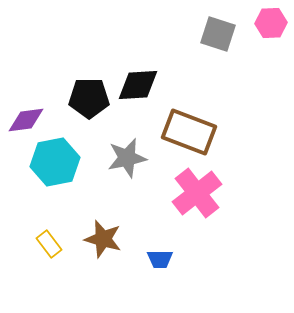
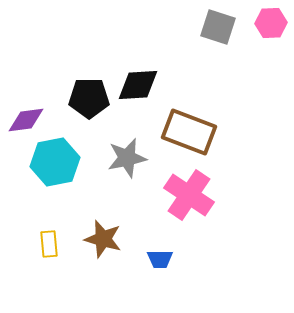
gray square: moved 7 px up
pink cross: moved 8 px left, 2 px down; rotated 18 degrees counterclockwise
yellow rectangle: rotated 32 degrees clockwise
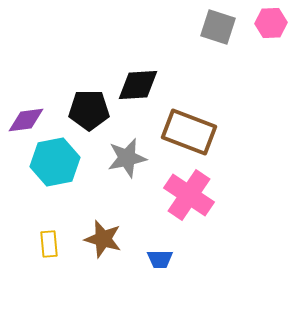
black pentagon: moved 12 px down
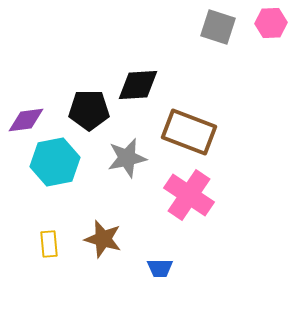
blue trapezoid: moved 9 px down
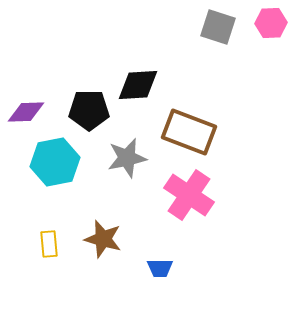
purple diamond: moved 8 px up; rotated 6 degrees clockwise
